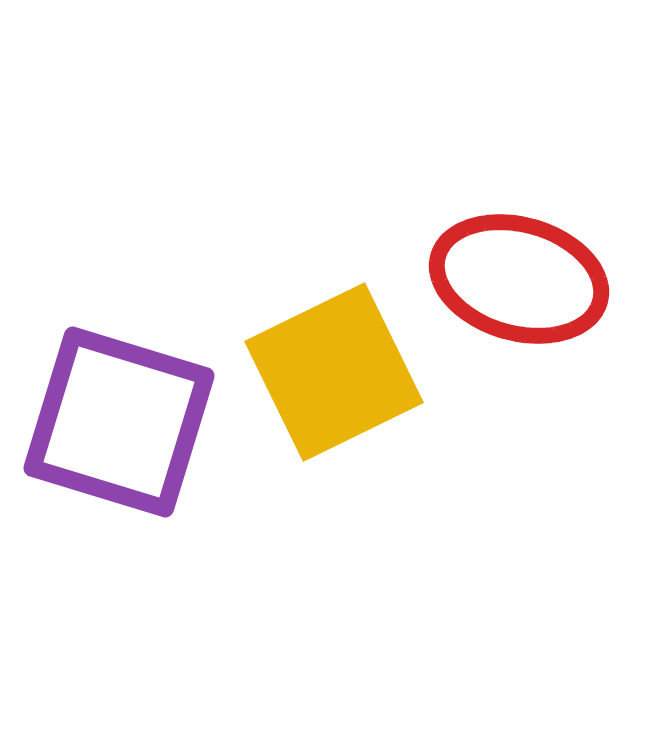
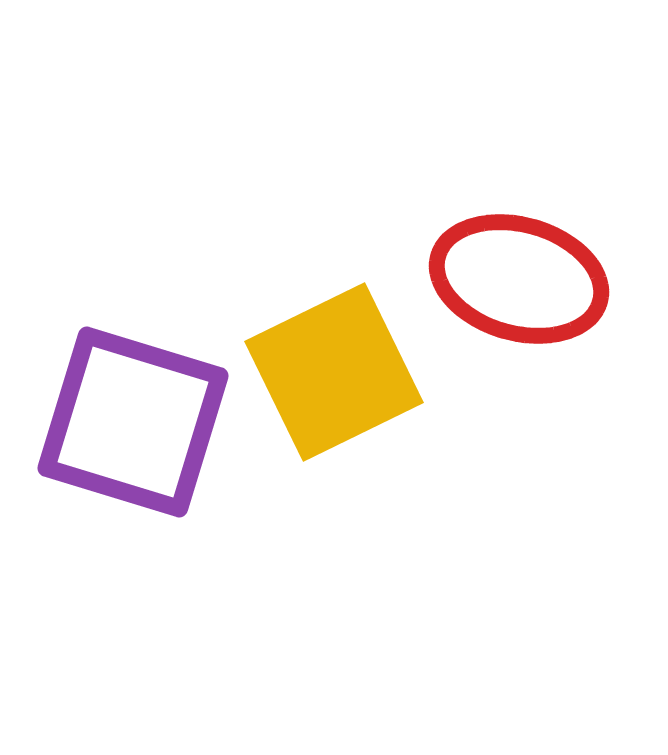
purple square: moved 14 px right
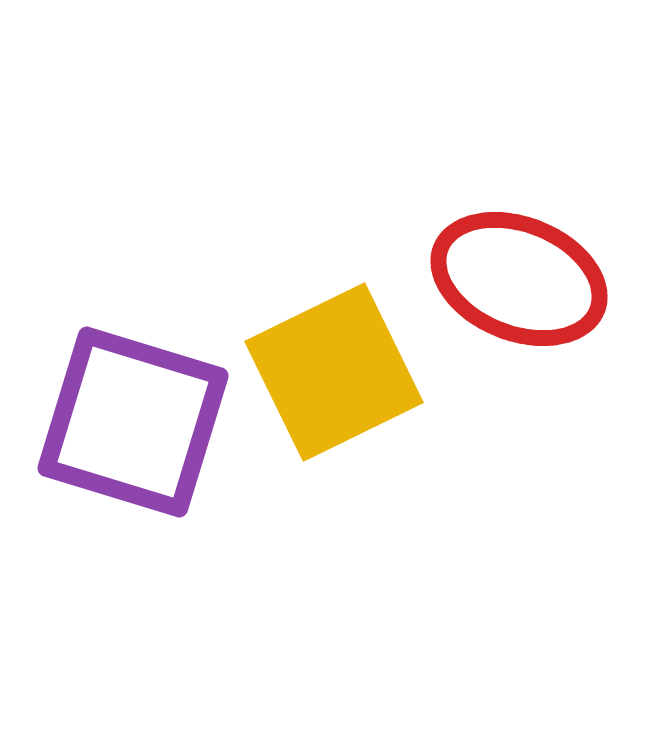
red ellipse: rotated 6 degrees clockwise
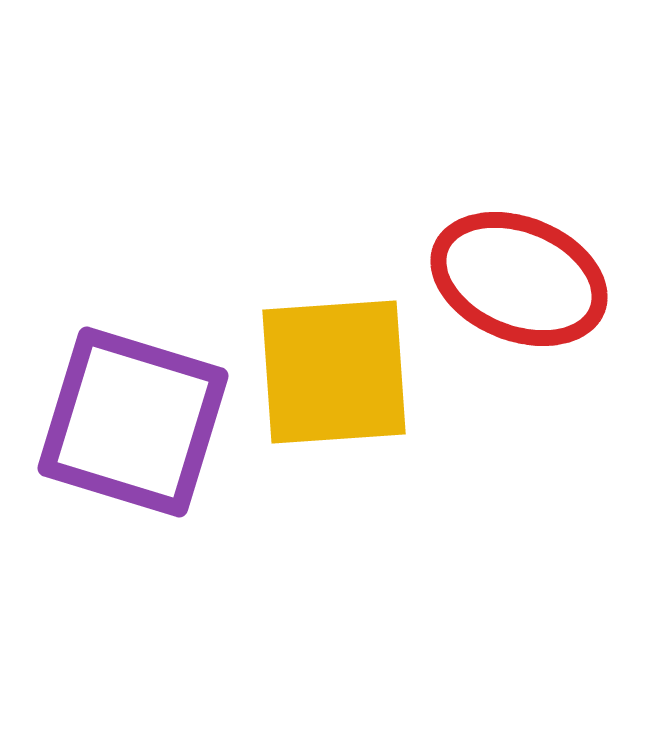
yellow square: rotated 22 degrees clockwise
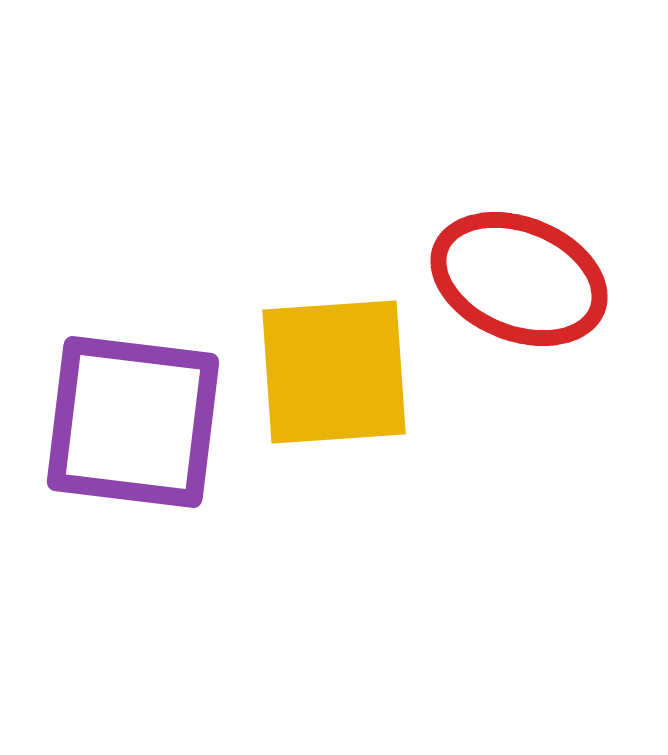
purple square: rotated 10 degrees counterclockwise
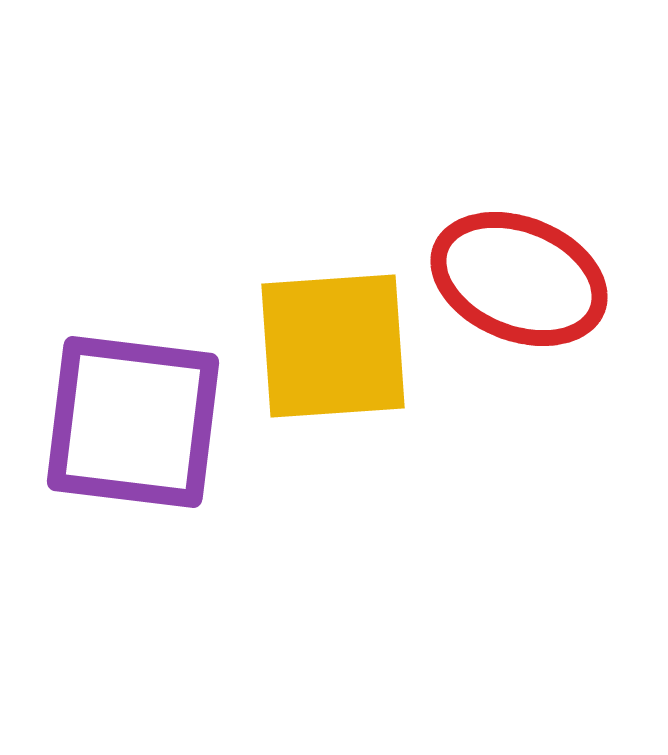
yellow square: moved 1 px left, 26 px up
